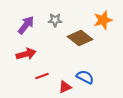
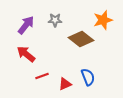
brown diamond: moved 1 px right, 1 px down
red arrow: rotated 126 degrees counterclockwise
blue semicircle: moved 3 px right; rotated 42 degrees clockwise
red triangle: moved 3 px up
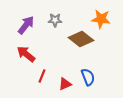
orange star: moved 2 px left, 1 px up; rotated 24 degrees clockwise
red line: rotated 48 degrees counterclockwise
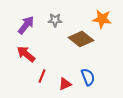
orange star: moved 1 px right
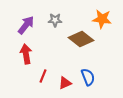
red arrow: rotated 42 degrees clockwise
red line: moved 1 px right
red triangle: moved 1 px up
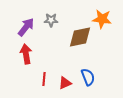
gray star: moved 4 px left
purple arrow: moved 2 px down
brown diamond: moved 1 px left, 2 px up; rotated 50 degrees counterclockwise
red line: moved 1 px right, 3 px down; rotated 16 degrees counterclockwise
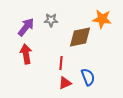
red line: moved 17 px right, 16 px up
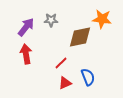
red line: rotated 40 degrees clockwise
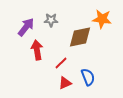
red arrow: moved 11 px right, 4 px up
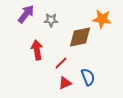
purple arrow: moved 13 px up
